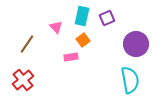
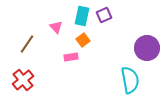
purple square: moved 3 px left, 3 px up
purple circle: moved 11 px right, 4 px down
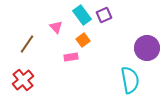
cyan rectangle: moved 1 px up; rotated 48 degrees counterclockwise
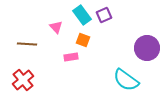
orange square: rotated 32 degrees counterclockwise
brown line: rotated 60 degrees clockwise
cyan semicircle: moved 4 px left; rotated 136 degrees clockwise
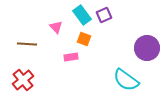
orange square: moved 1 px right, 1 px up
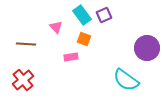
brown line: moved 1 px left
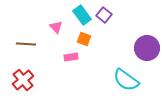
purple square: rotated 28 degrees counterclockwise
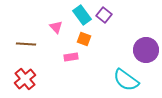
purple circle: moved 1 px left, 2 px down
red cross: moved 2 px right, 1 px up
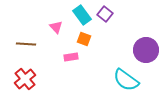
purple square: moved 1 px right, 1 px up
